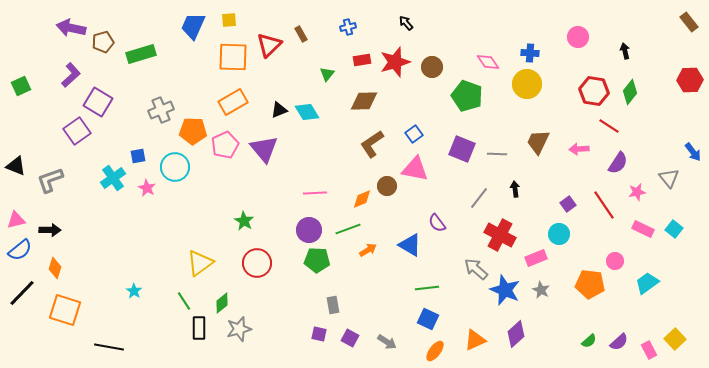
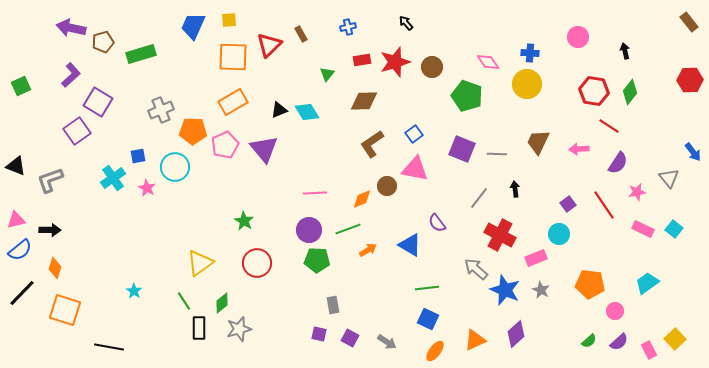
pink circle at (615, 261): moved 50 px down
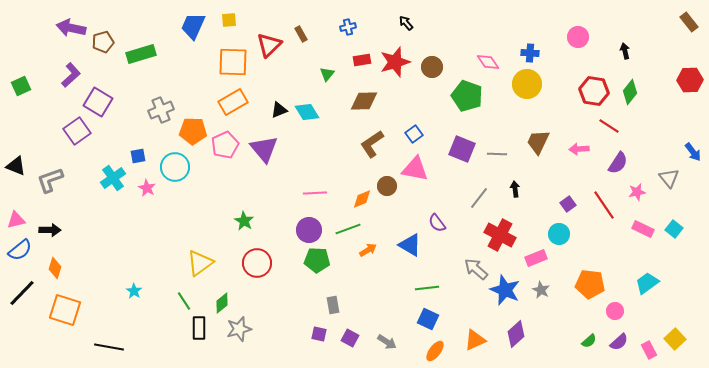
orange square at (233, 57): moved 5 px down
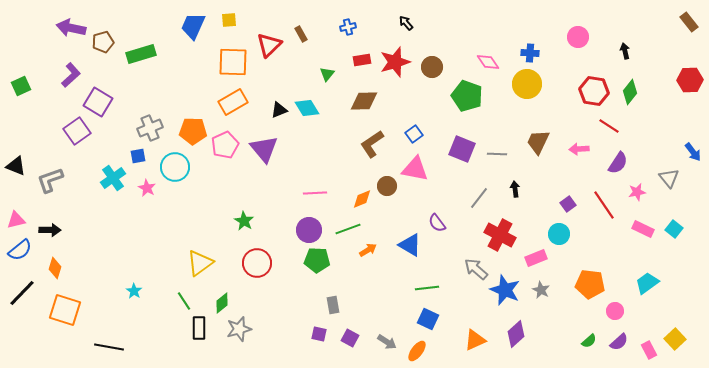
gray cross at (161, 110): moved 11 px left, 18 px down
cyan diamond at (307, 112): moved 4 px up
orange ellipse at (435, 351): moved 18 px left
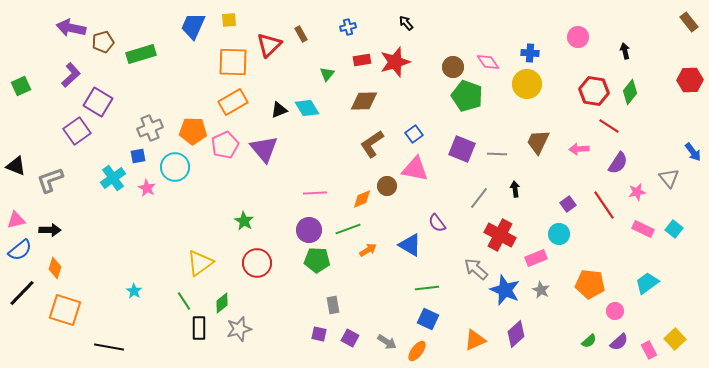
brown circle at (432, 67): moved 21 px right
